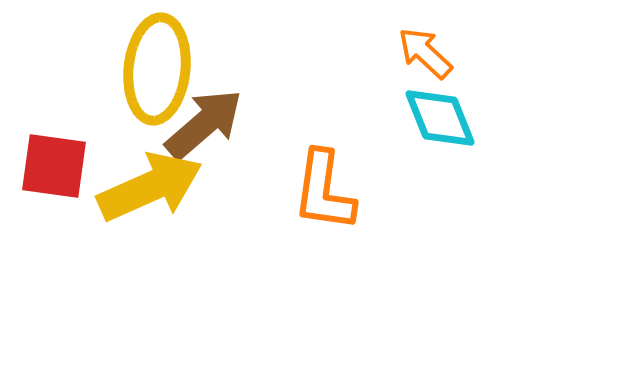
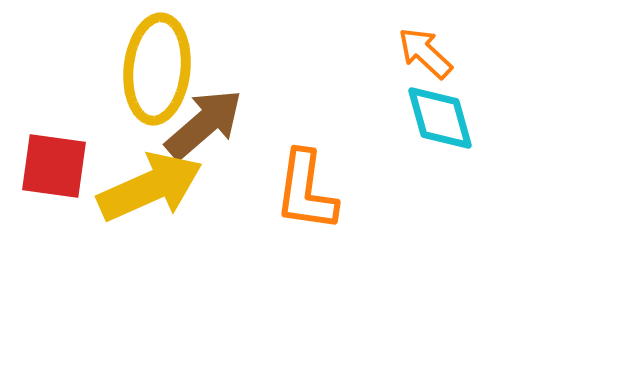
cyan diamond: rotated 6 degrees clockwise
orange L-shape: moved 18 px left
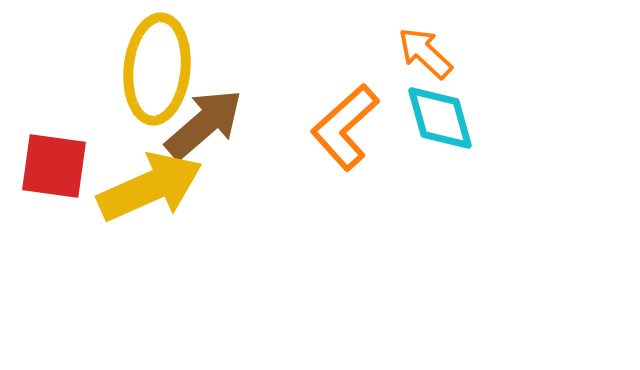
orange L-shape: moved 39 px right, 64 px up; rotated 40 degrees clockwise
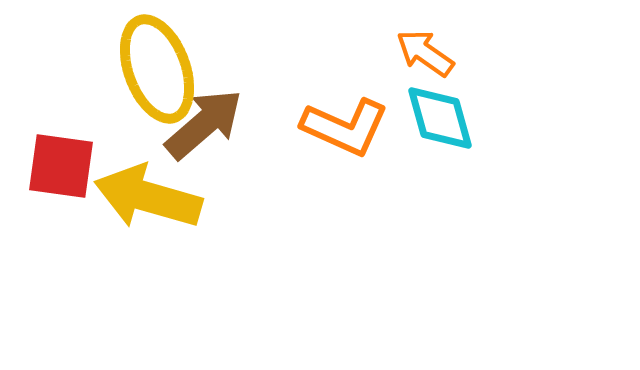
orange arrow: rotated 8 degrees counterclockwise
yellow ellipse: rotated 26 degrees counterclockwise
orange L-shape: rotated 114 degrees counterclockwise
red square: moved 7 px right
yellow arrow: moved 2 px left, 10 px down; rotated 140 degrees counterclockwise
